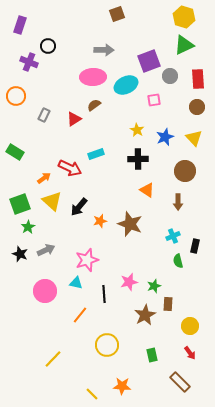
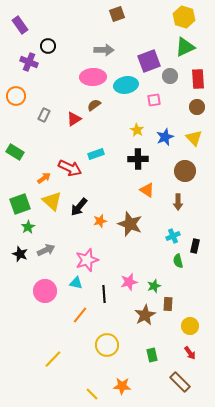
purple rectangle at (20, 25): rotated 54 degrees counterclockwise
green triangle at (184, 45): moved 1 px right, 2 px down
cyan ellipse at (126, 85): rotated 15 degrees clockwise
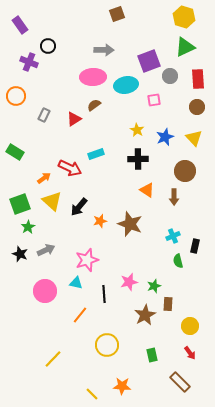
brown arrow at (178, 202): moved 4 px left, 5 px up
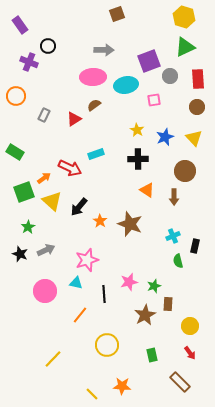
green square at (20, 204): moved 4 px right, 12 px up
orange star at (100, 221): rotated 24 degrees counterclockwise
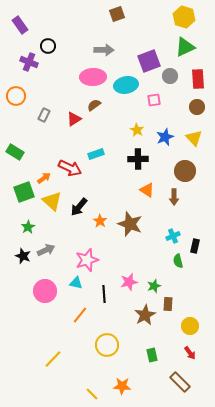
black star at (20, 254): moved 3 px right, 2 px down
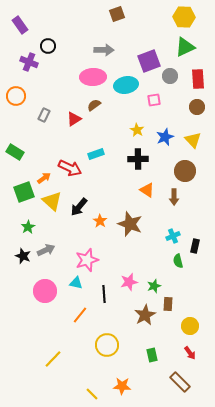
yellow hexagon at (184, 17): rotated 15 degrees counterclockwise
yellow triangle at (194, 138): moved 1 px left, 2 px down
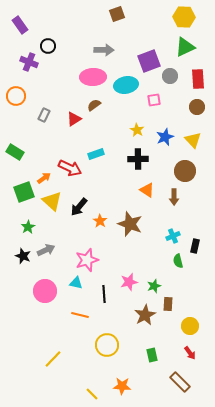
orange line at (80, 315): rotated 66 degrees clockwise
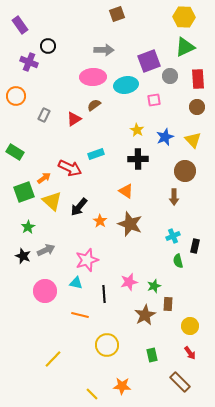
orange triangle at (147, 190): moved 21 px left, 1 px down
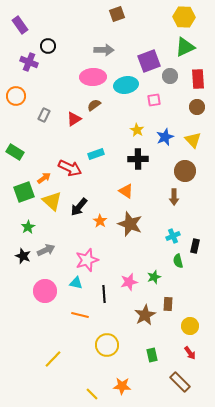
green star at (154, 286): moved 9 px up
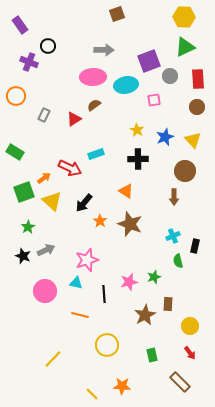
black arrow at (79, 207): moved 5 px right, 4 px up
